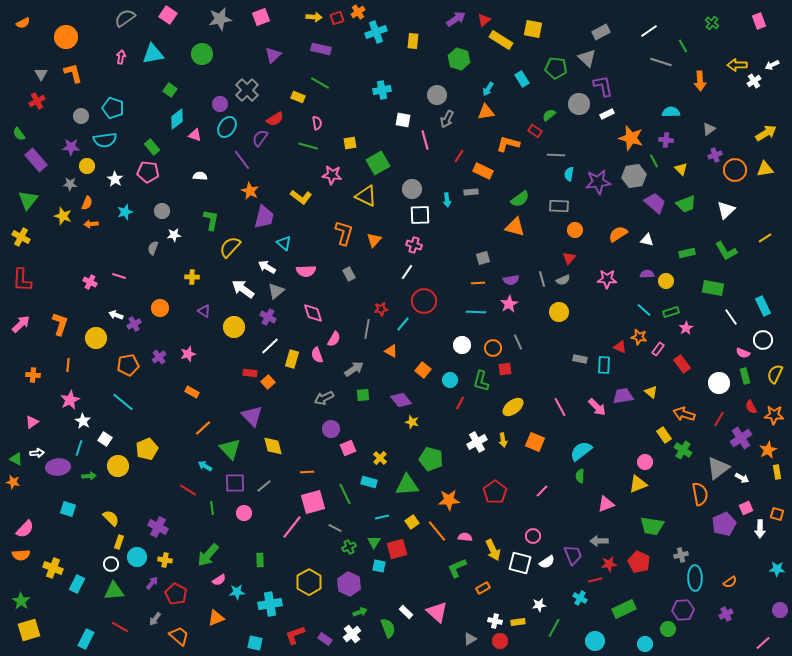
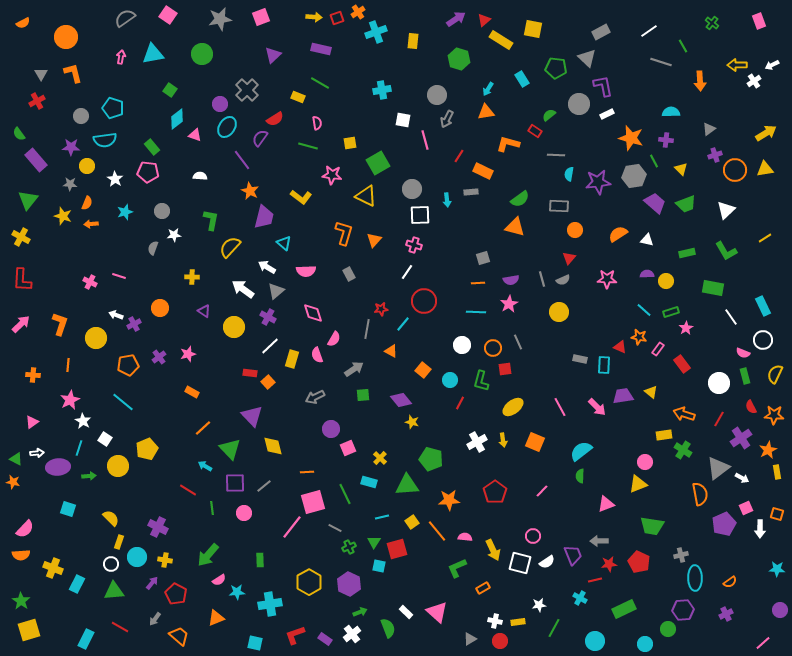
gray arrow at (324, 398): moved 9 px left, 1 px up
yellow rectangle at (664, 435): rotated 63 degrees counterclockwise
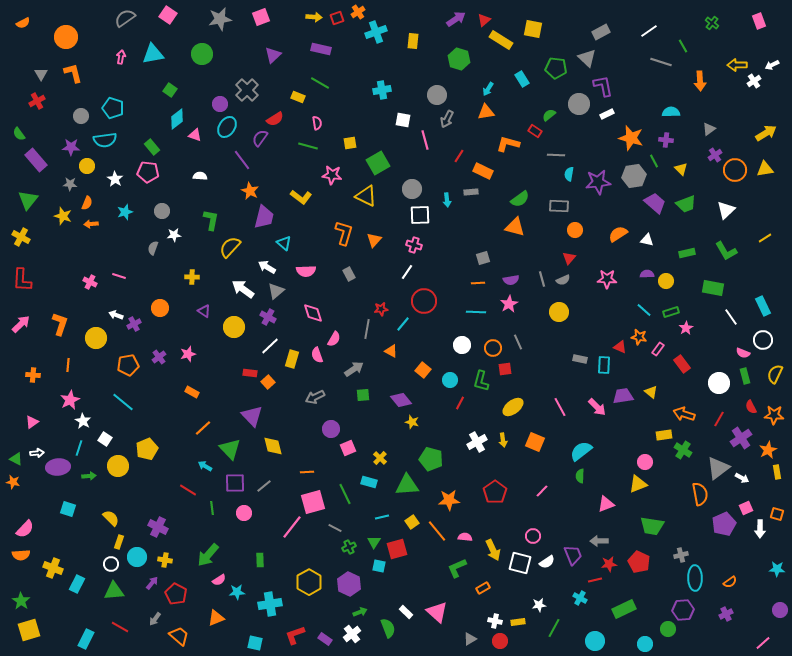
purple cross at (715, 155): rotated 16 degrees counterclockwise
